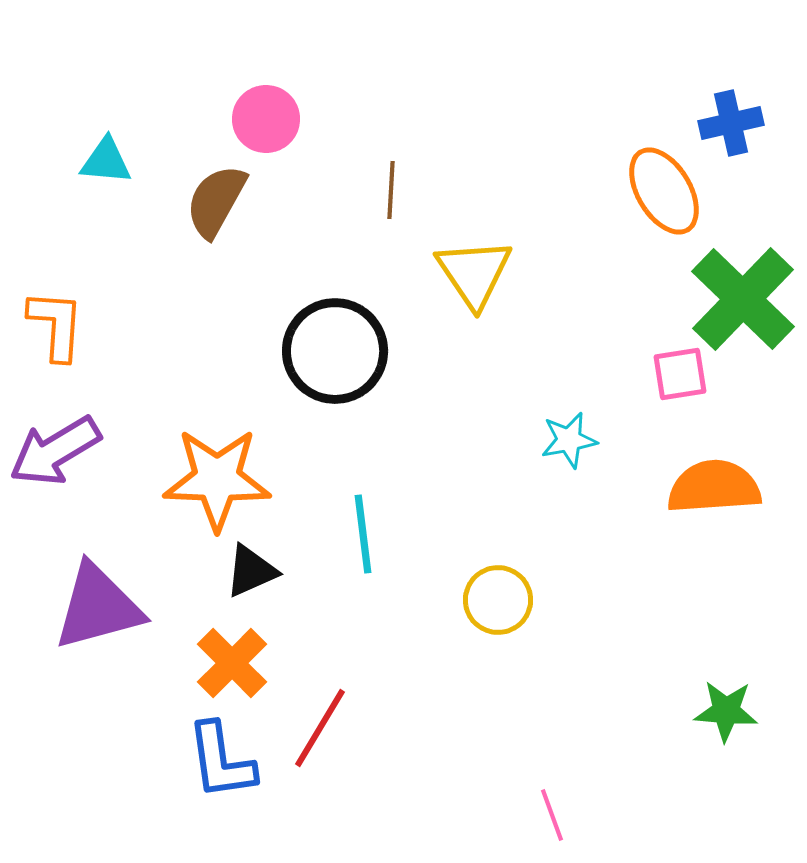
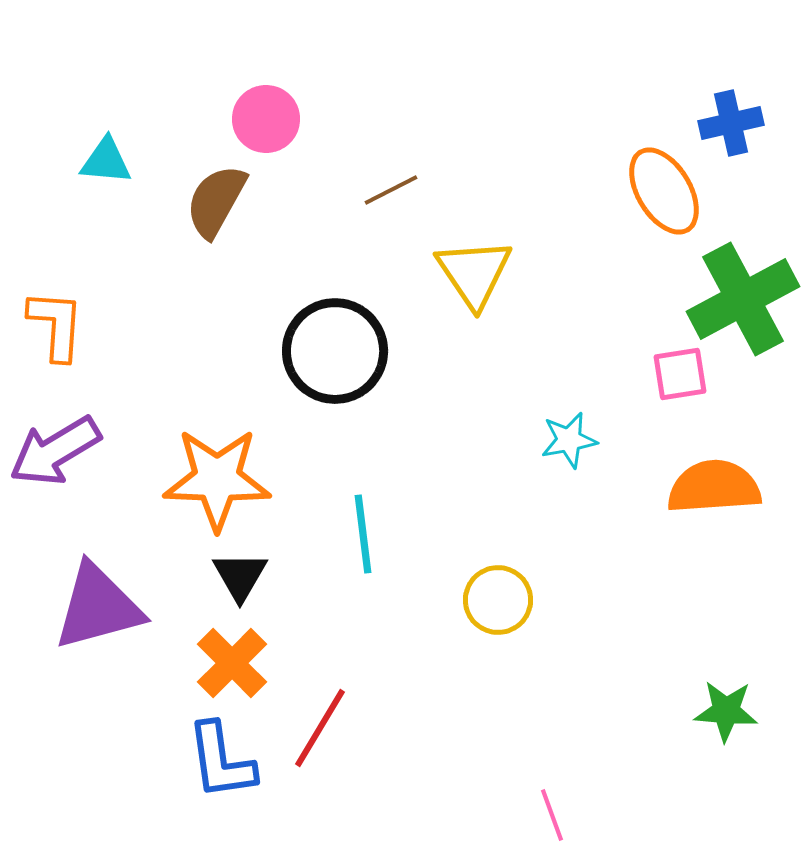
brown line: rotated 60 degrees clockwise
green cross: rotated 18 degrees clockwise
black triangle: moved 11 px left, 5 px down; rotated 36 degrees counterclockwise
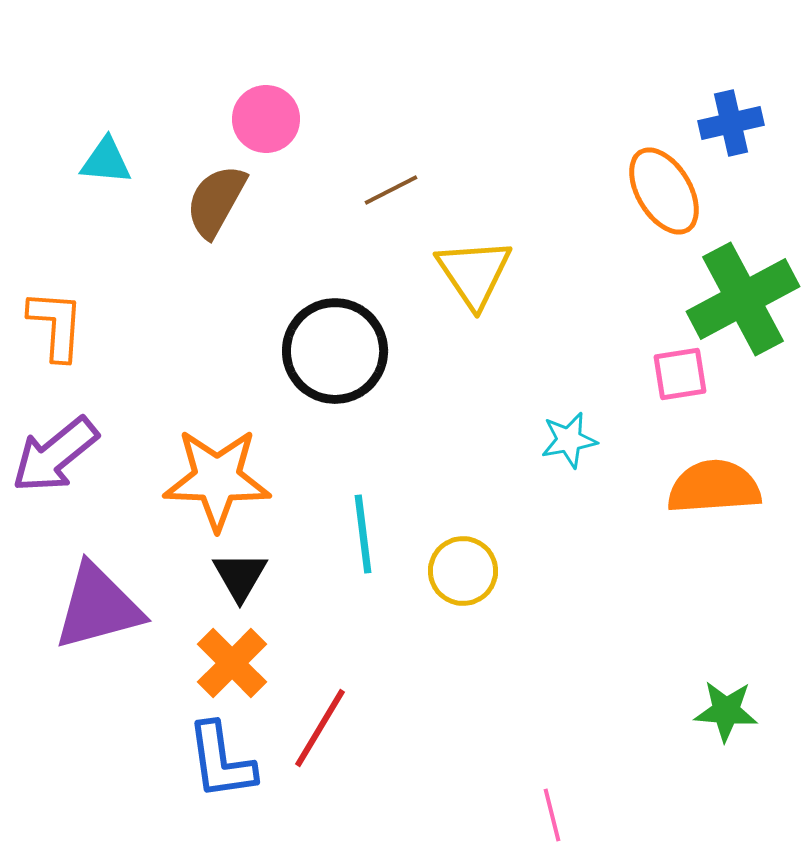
purple arrow: moved 4 px down; rotated 8 degrees counterclockwise
yellow circle: moved 35 px left, 29 px up
pink line: rotated 6 degrees clockwise
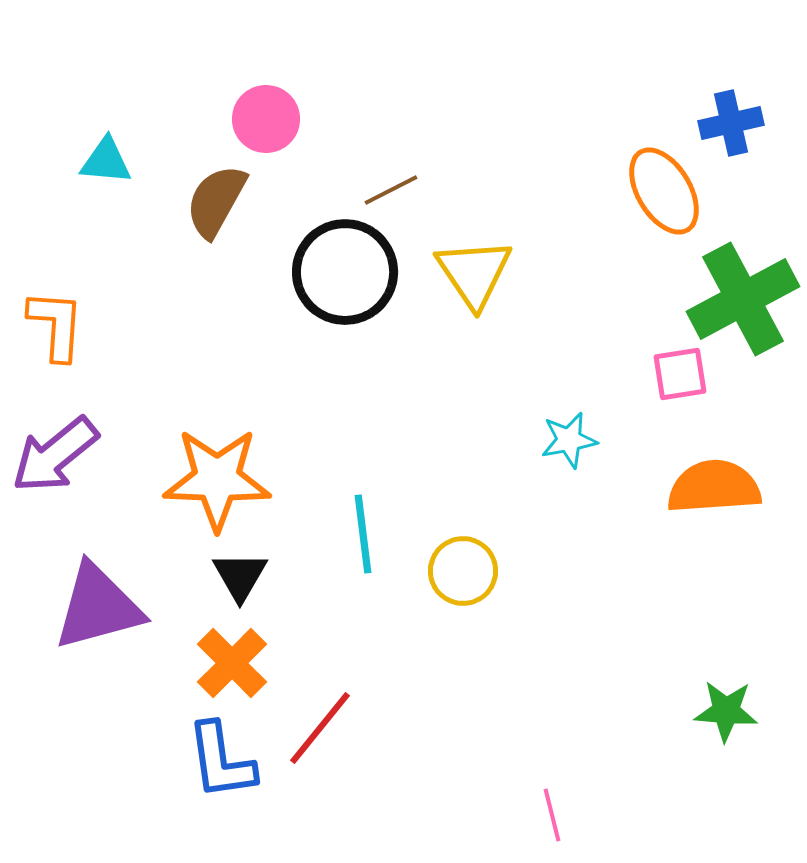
black circle: moved 10 px right, 79 px up
red line: rotated 8 degrees clockwise
